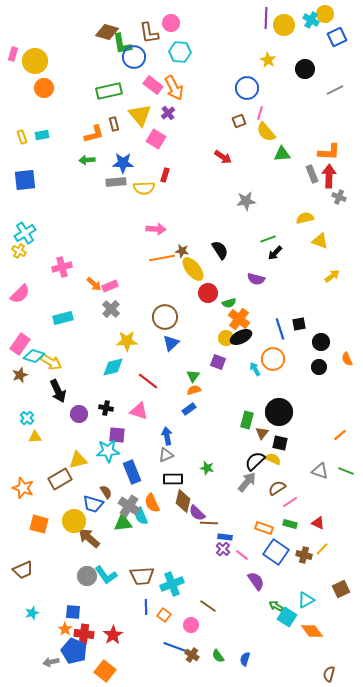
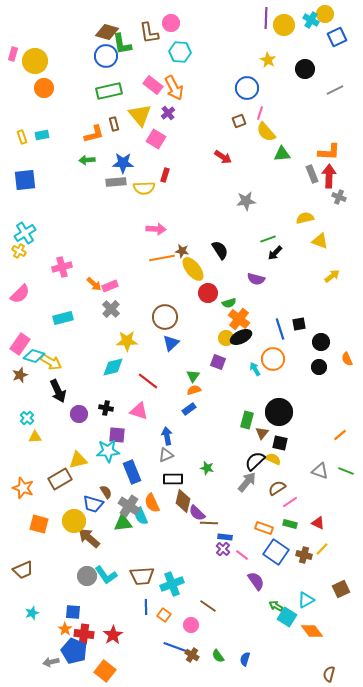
blue circle at (134, 57): moved 28 px left, 1 px up
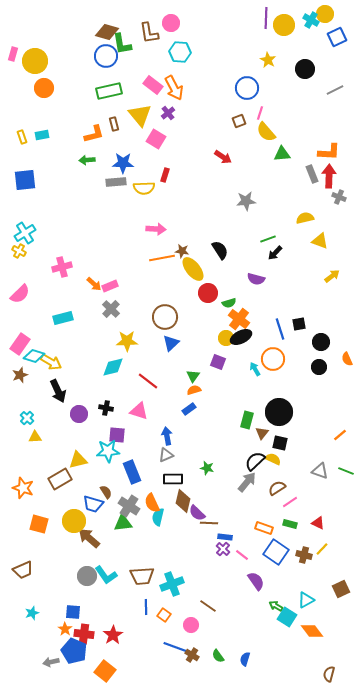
cyan semicircle at (141, 516): moved 17 px right, 1 px down; rotated 36 degrees clockwise
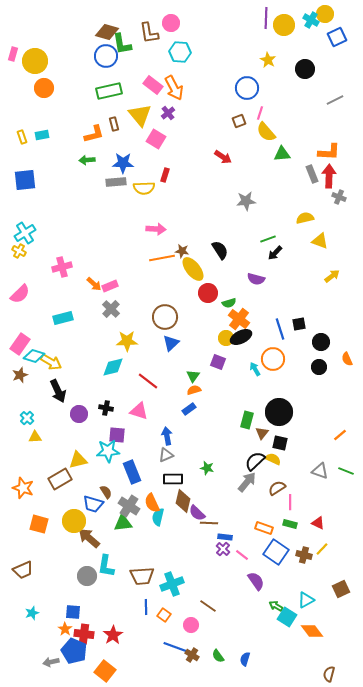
gray line at (335, 90): moved 10 px down
pink line at (290, 502): rotated 56 degrees counterclockwise
cyan L-shape at (106, 575): moved 9 px up; rotated 45 degrees clockwise
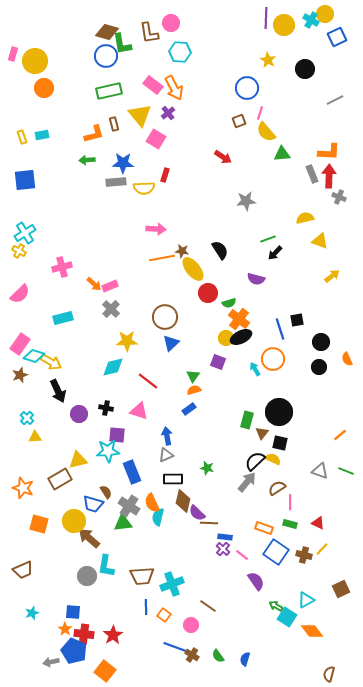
black square at (299, 324): moved 2 px left, 4 px up
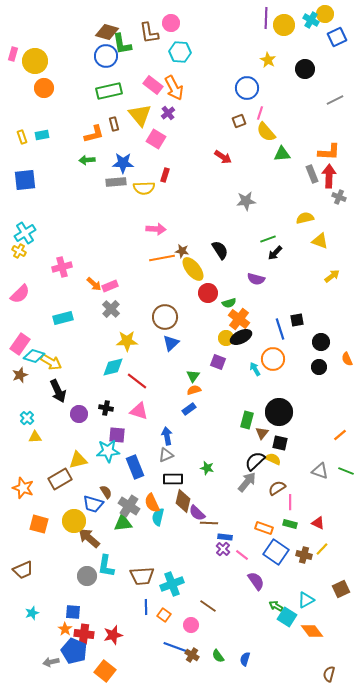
red line at (148, 381): moved 11 px left
blue rectangle at (132, 472): moved 3 px right, 5 px up
red star at (113, 635): rotated 18 degrees clockwise
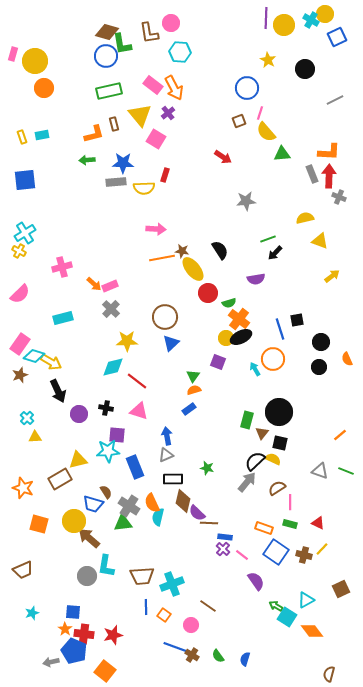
purple semicircle at (256, 279): rotated 24 degrees counterclockwise
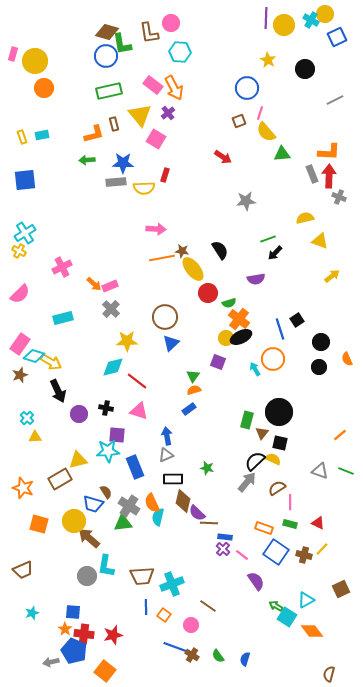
pink cross at (62, 267): rotated 12 degrees counterclockwise
black square at (297, 320): rotated 24 degrees counterclockwise
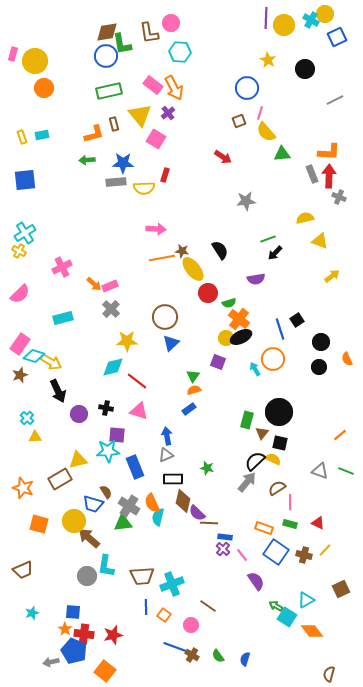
brown diamond at (107, 32): rotated 25 degrees counterclockwise
yellow line at (322, 549): moved 3 px right, 1 px down
pink line at (242, 555): rotated 16 degrees clockwise
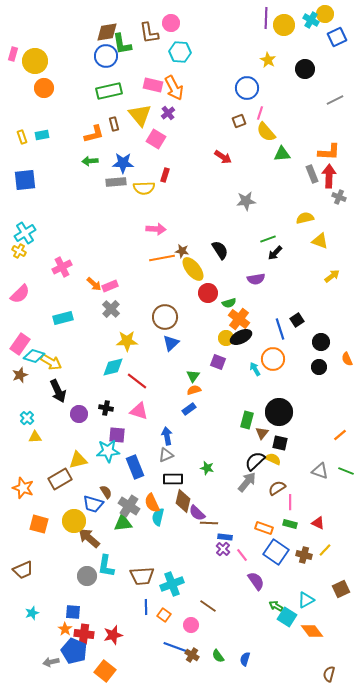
pink rectangle at (153, 85): rotated 24 degrees counterclockwise
green arrow at (87, 160): moved 3 px right, 1 px down
